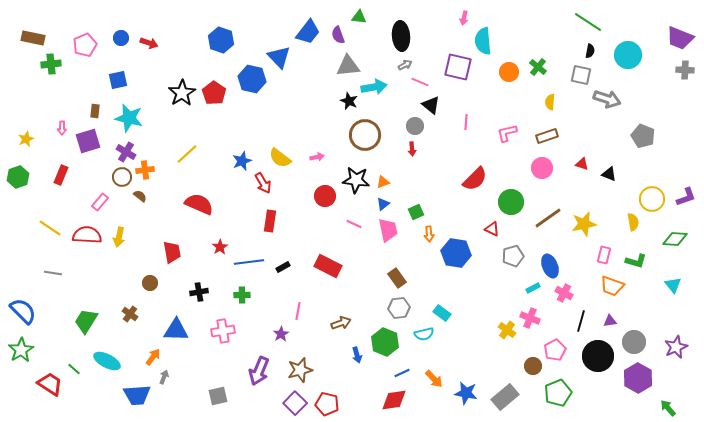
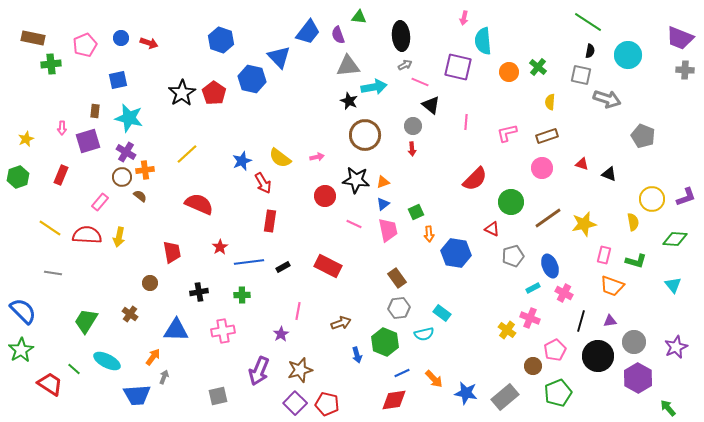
gray circle at (415, 126): moved 2 px left
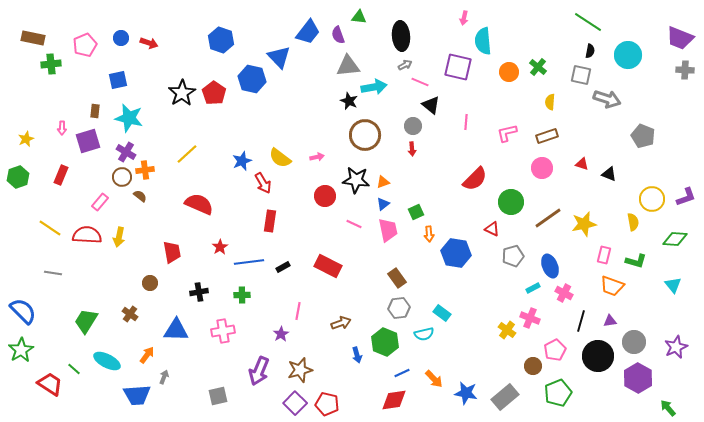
orange arrow at (153, 357): moved 6 px left, 2 px up
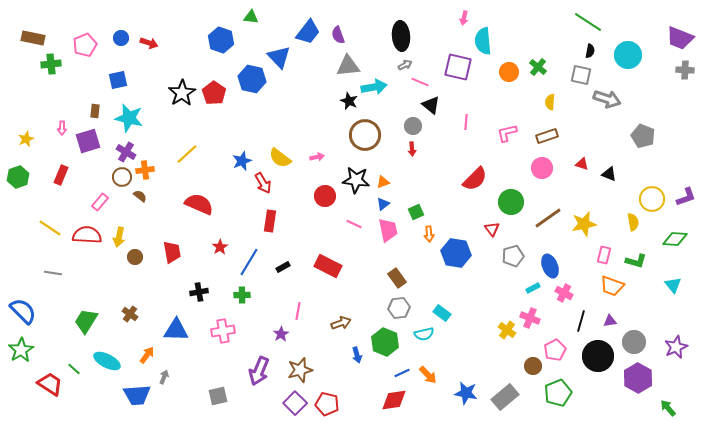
green triangle at (359, 17): moved 108 px left
red triangle at (492, 229): rotated 28 degrees clockwise
blue line at (249, 262): rotated 52 degrees counterclockwise
brown circle at (150, 283): moved 15 px left, 26 px up
orange arrow at (434, 379): moved 6 px left, 4 px up
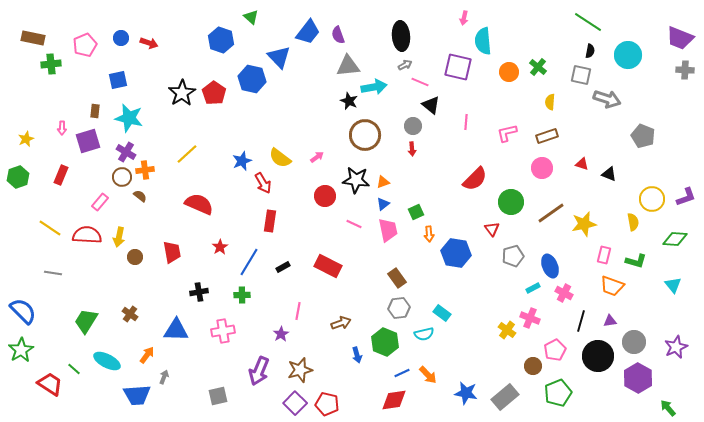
green triangle at (251, 17): rotated 35 degrees clockwise
pink arrow at (317, 157): rotated 24 degrees counterclockwise
brown line at (548, 218): moved 3 px right, 5 px up
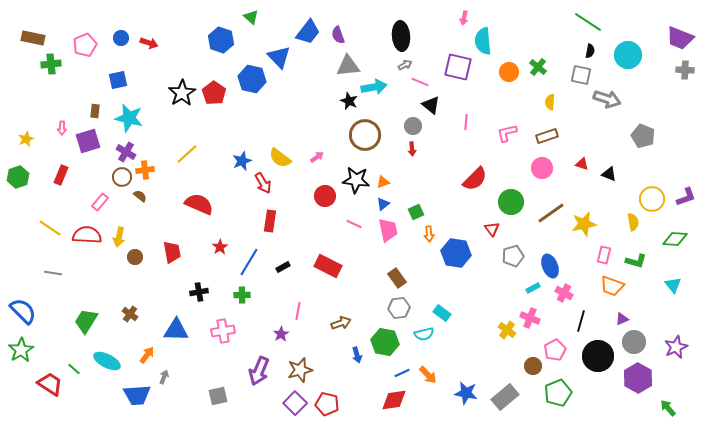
purple triangle at (610, 321): moved 12 px right, 2 px up; rotated 16 degrees counterclockwise
green hexagon at (385, 342): rotated 12 degrees counterclockwise
